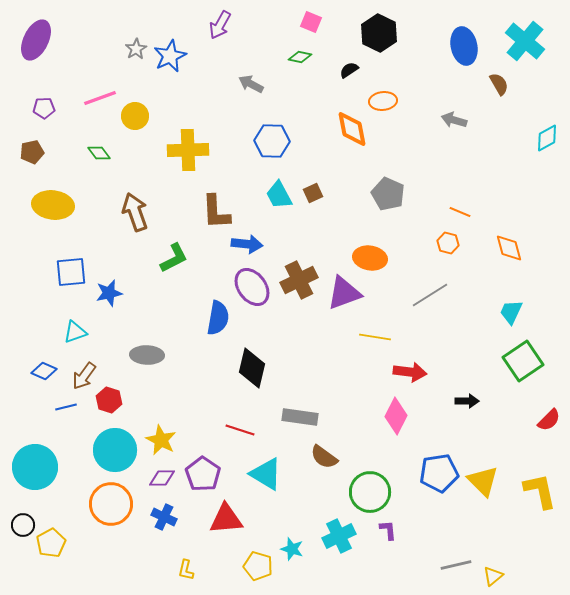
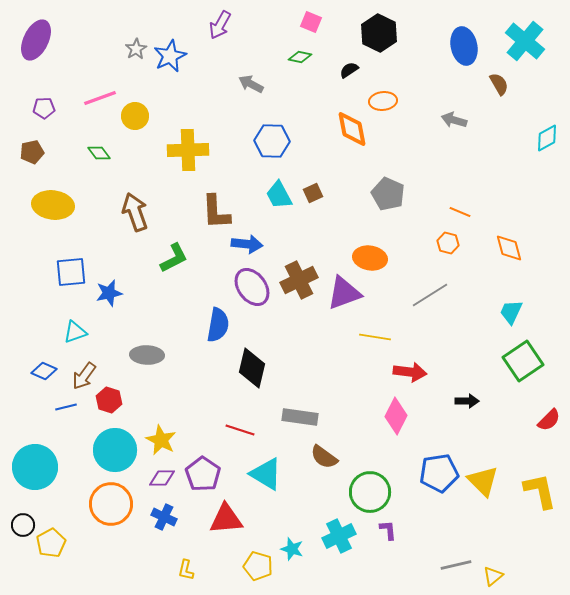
blue semicircle at (218, 318): moved 7 px down
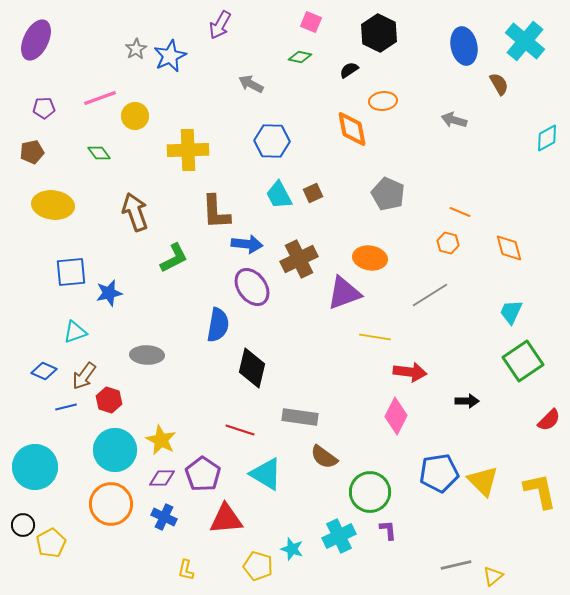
brown cross at (299, 280): moved 21 px up
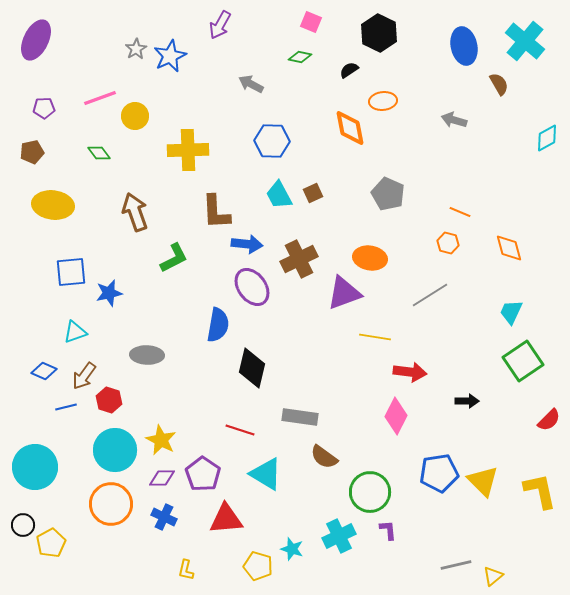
orange diamond at (352, 129): moved 2 px left, 1 px up
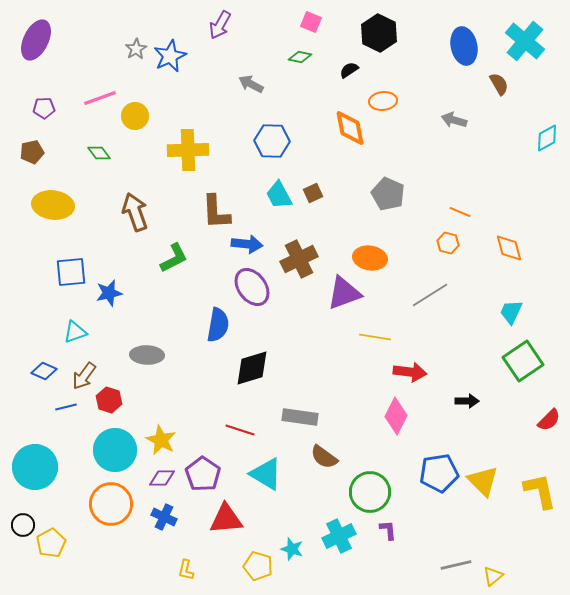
black diamond at (252, 368): rotated 60 degrees clockwise
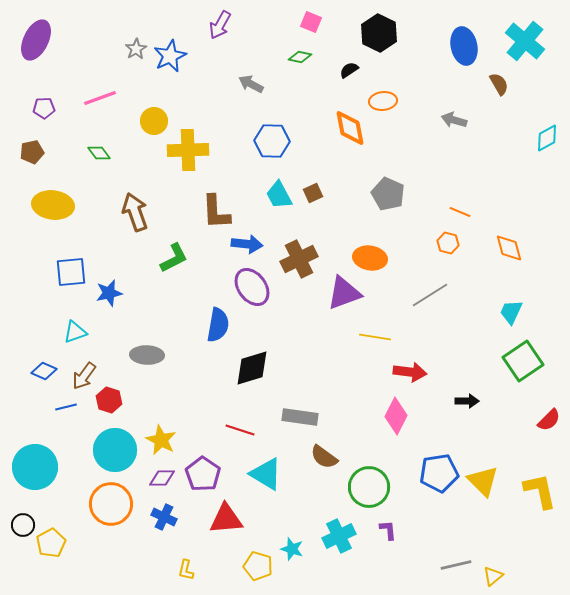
yellow circle at (135, 116): moved 19 px right, 5 px down
green circle at (370, 492): moved 1 px left, 5 px up
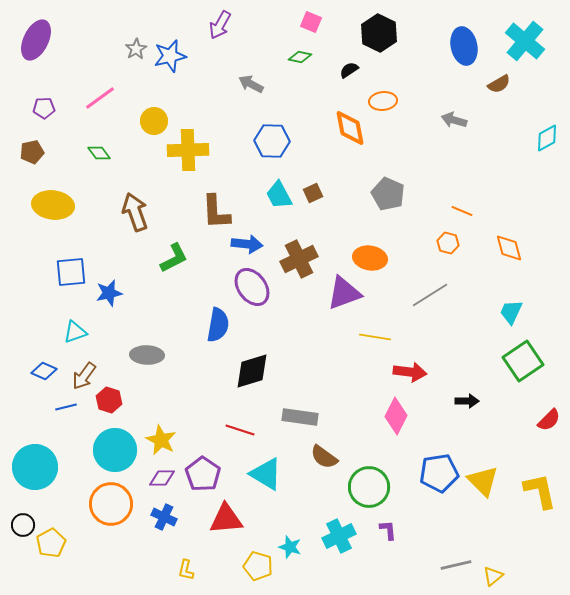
blue star at (170, 56): rotated 12 degrees clockwise
brown semicircle at (499, 84): rotated 90 degrees clockwise
pink line at (100, 98): rotated 16 degrees counterclockwise
orange line at (460, 212): moved 2 px right, 1 px up
black diamond at (252, 368): moved 3 px down
cyan star at (292, 549): moved 2 px left, 2 px up
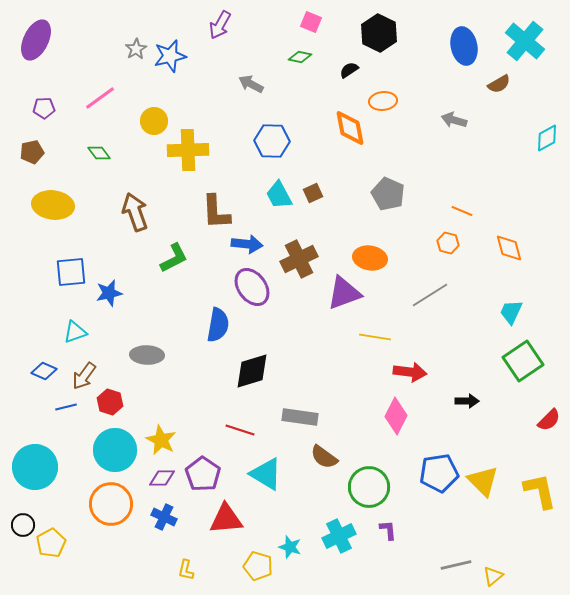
red hexagon at (109, 400): moved 1 px right, 2 px down
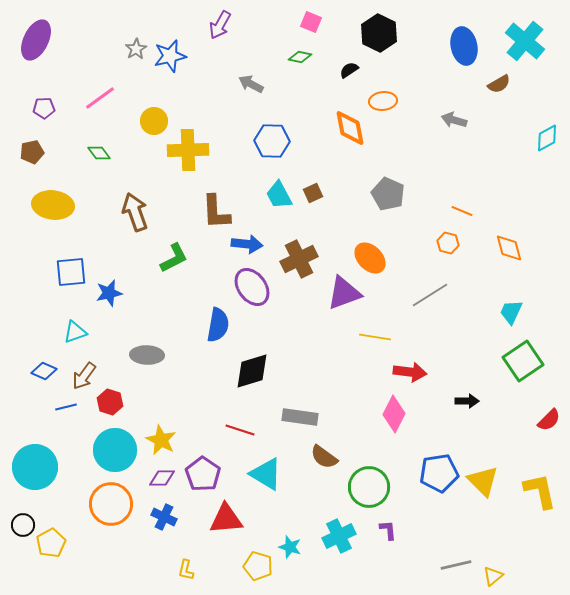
orange ellipse at (370, 258): rotated 36 degrees clockwise
pink diamond at (396, 416): moved 2 px left, 2 px up
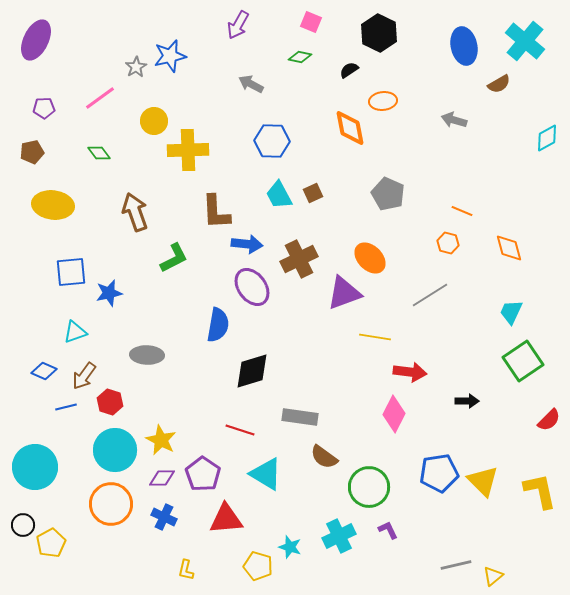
purple arrow at (220, 25): moved 18 px right
gray star at (136, 49): moved 18 px down
purple L-shape at (388, 530): rotated 20 degrees counterclockwise
